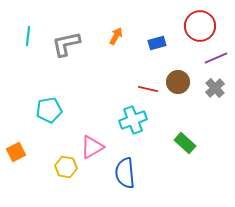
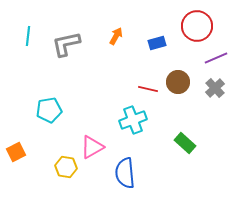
red circle: moved 3 px left
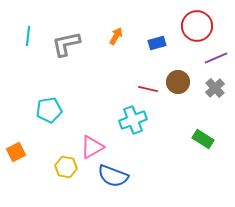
green rectangle: moved 18 px right, 4 px up; rotated 10 degrees counterclockwise
blue semicircle: moved 12 px left, 3 px down; rotated 64 degrees counterclockwise
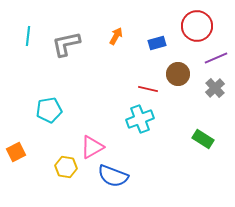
brown circle: moved 8 px up
cyan cross: moved 7 px right, 1 px up
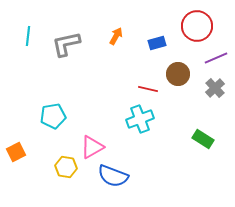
cyan pentagon: moved 4 px right, 6 px down
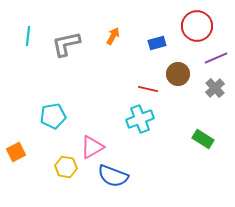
orange arrow: moved 3 px left
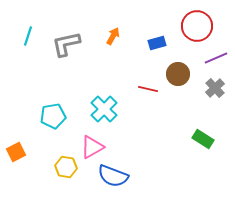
cyan line: rotated 12 degrees clockwise
cyan cross: moved 36 px left, 10 px up; rotated 24 degrees counterclockwise
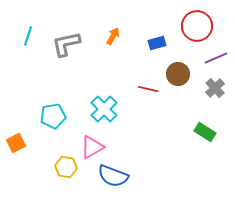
green rectangle: moved 2 px right, 7 px up
orange square: moved 9 px up
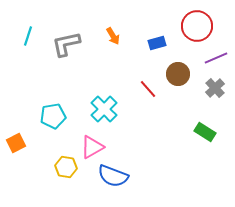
orange arrow: rotated 120 degrees clockwise
red line: rotated 36 degrees clockwise
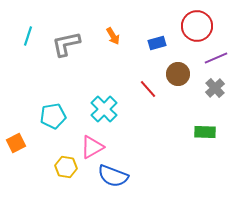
green rectangle: rotated 30 degrees counterclockwise
